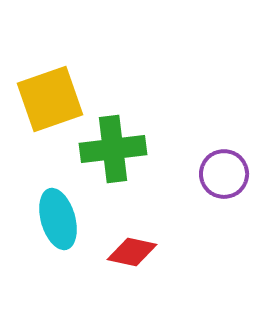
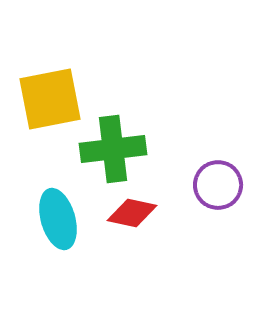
yellow square: rotated 8 degrees clockwise
purple circle: moved 6 px left, 11 px down
red diamond: moved 39 px up
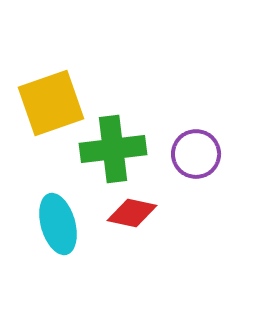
yellow square: moved 1 px right, 4 px down; rotated 8 degrees counterclockwise
purple circle: moved 22 px left, 31 px up
cyan ellipse: moved 5 px down
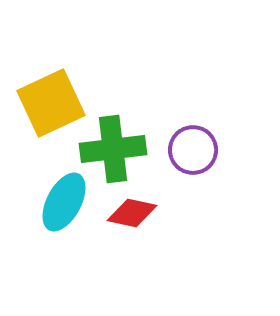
yellow square: rotated 6 degrees counterclockwise
purple circle: moved 3 px left, 4 px up
cyan ellipse: moved 6 px right, 22 px up; rotated 44 degrees clockwise
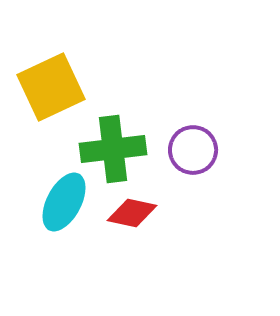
yellow square: moved 16 px up
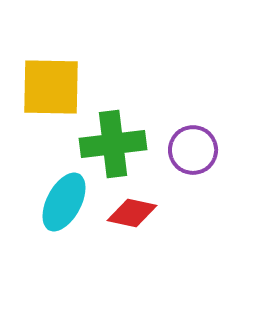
yellow square: rotated 26 degrees clockwise
green cross: moved 5 px up
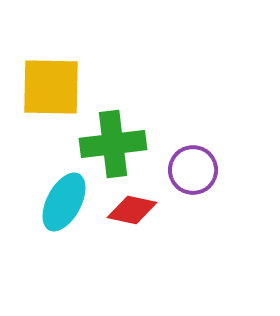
purple circle: moved 20 px down
red diamond: moved 3 px up
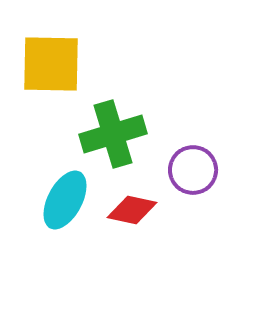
yellow square: moved 23 px up
green cross: moved 10 px up; rotated 10 degrees counterclockwise
cyan ellipse: moved 1 px right, 2 px up
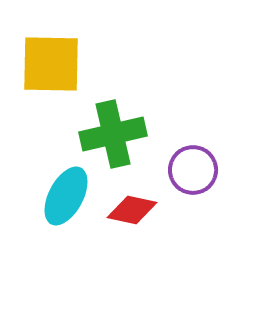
green cross: rotated 4 degrees clockwise
cyan ellipse: moved 1 px right, 4 px up
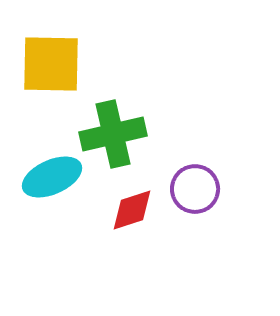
purple circle: moved 2 px right, 19 px down
cyan ellipse: moved 14 px left, 19 px up; rotated 38 degrees clockwise
red diamond: rotated 30 degrees counterclockwise
